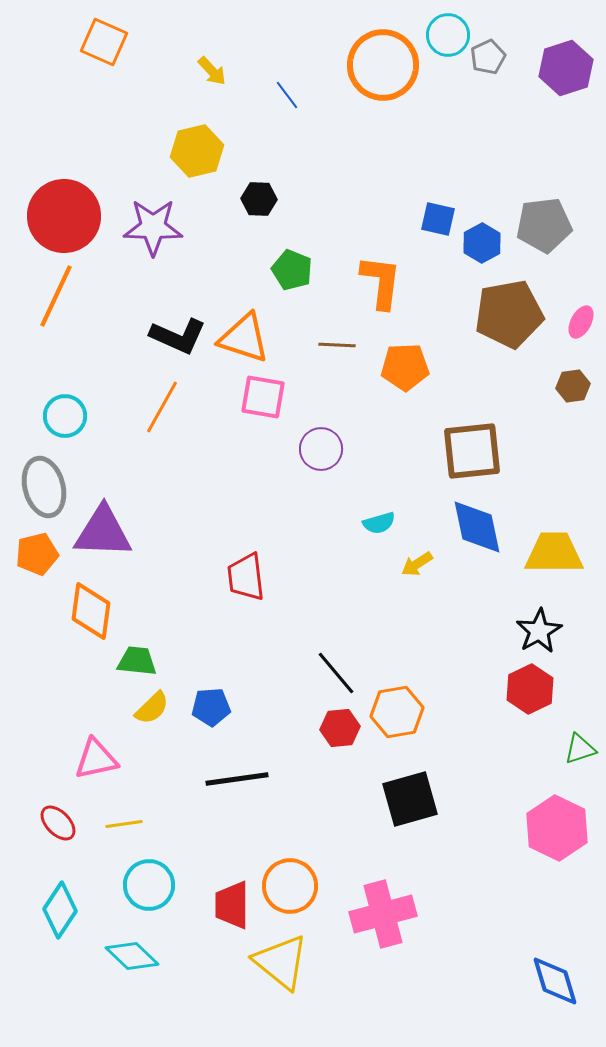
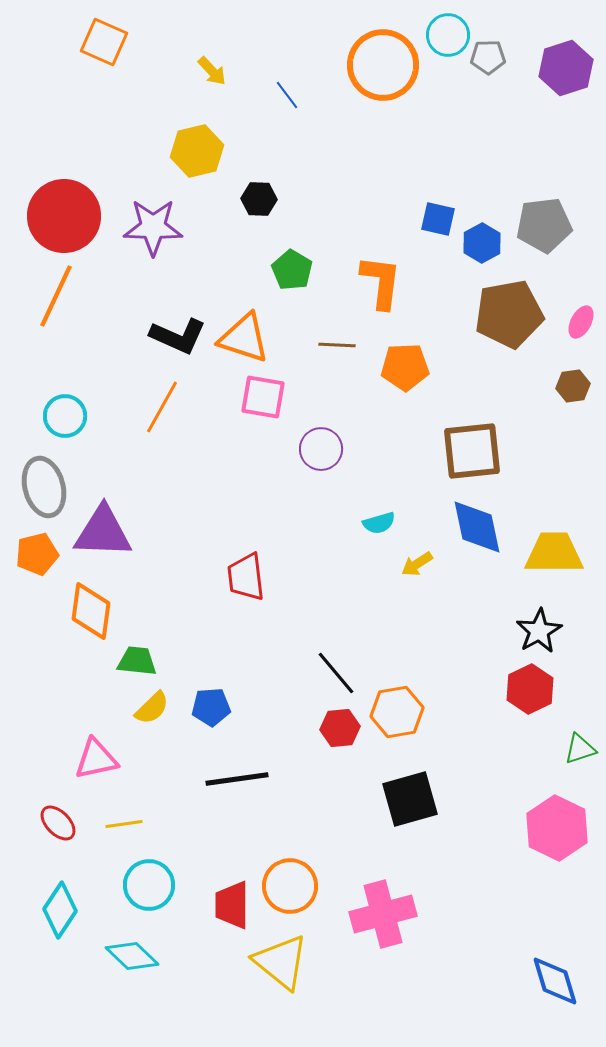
gray pentagon at (488, 57): rotated 24 degrees clockwise
green pentagon at (292, 270): rotated 9 degrees clockwise
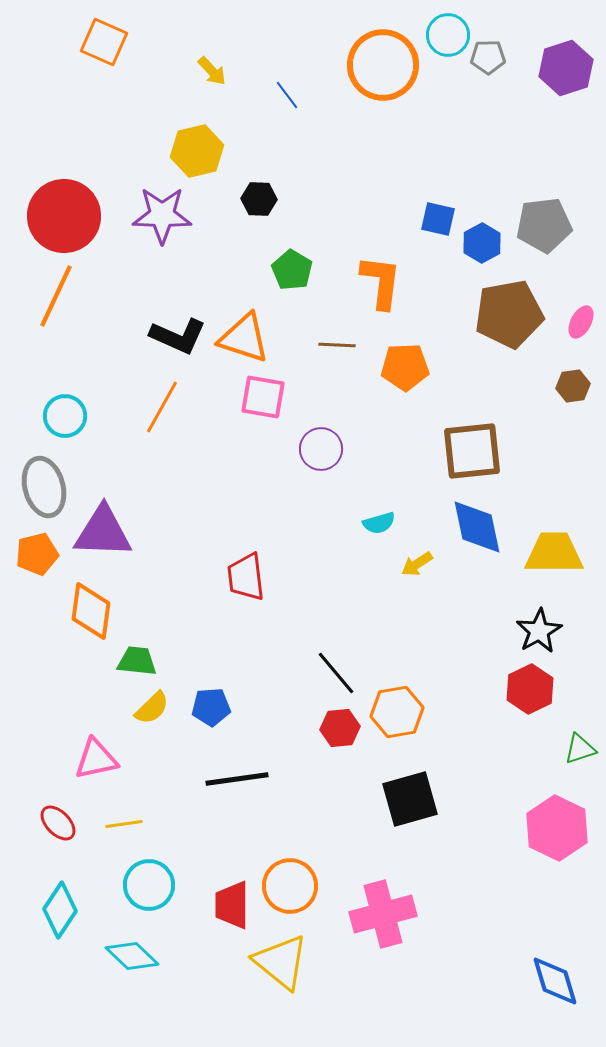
purple star at (153, 227): moved 9 px right, 12 px up
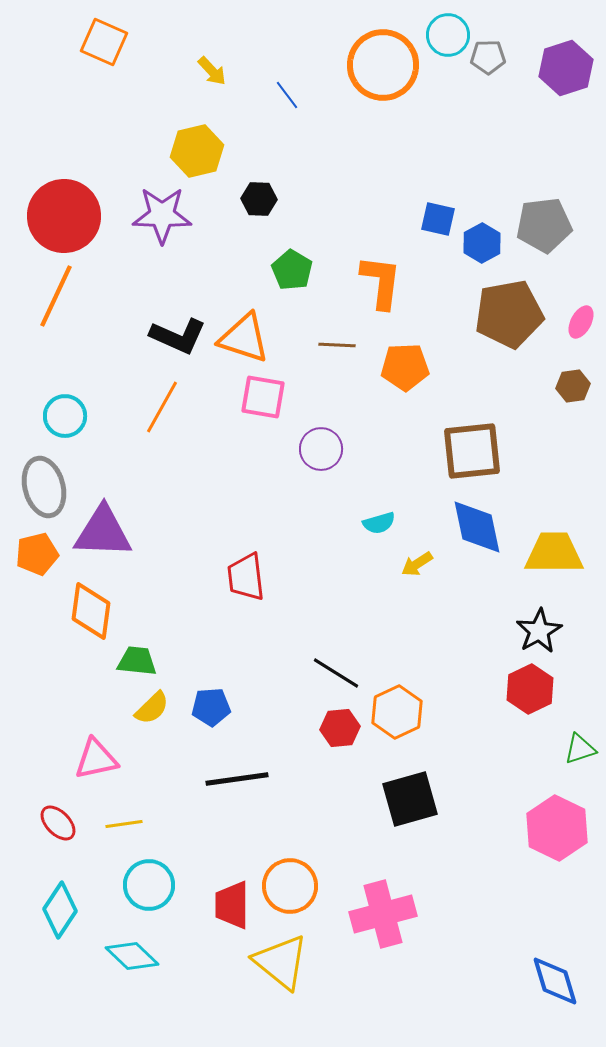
black line at (336, 673): rotated 18 degrees counterclockwise
orange hexagon at (397, 712): rotated 15 degrees counterclockwise
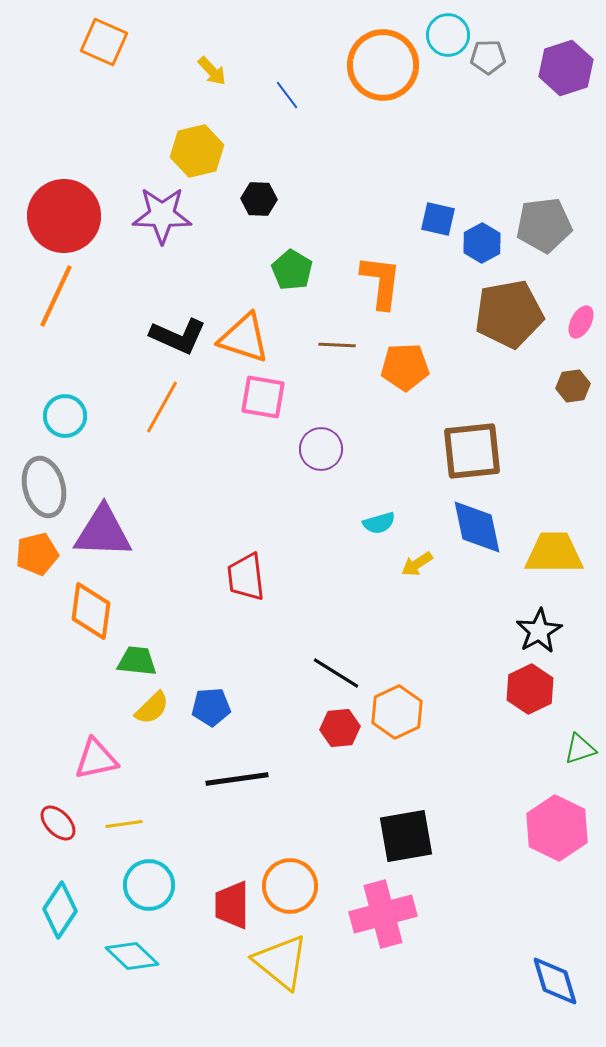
black square at (410, 799): moved 4 px left, 37 px down; rotated 6 degrees clockwise
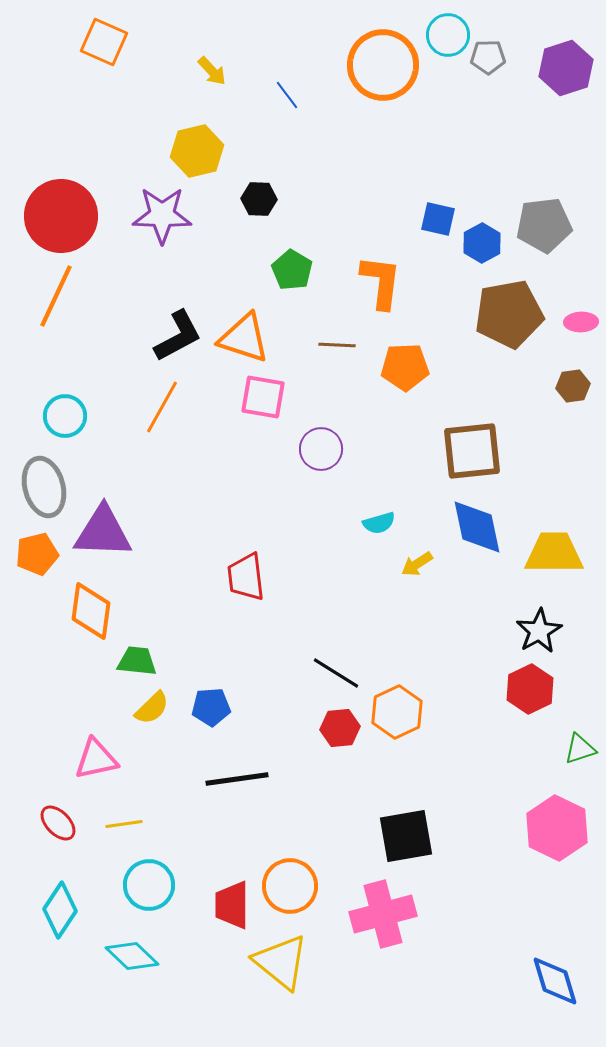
red circle at (64, 216): moved 3 px left
pink ellipse at (581, 322): rotated 60 degrees clockwise
black L-shape at (178, 336): rotated 52 degrees counterclockwise
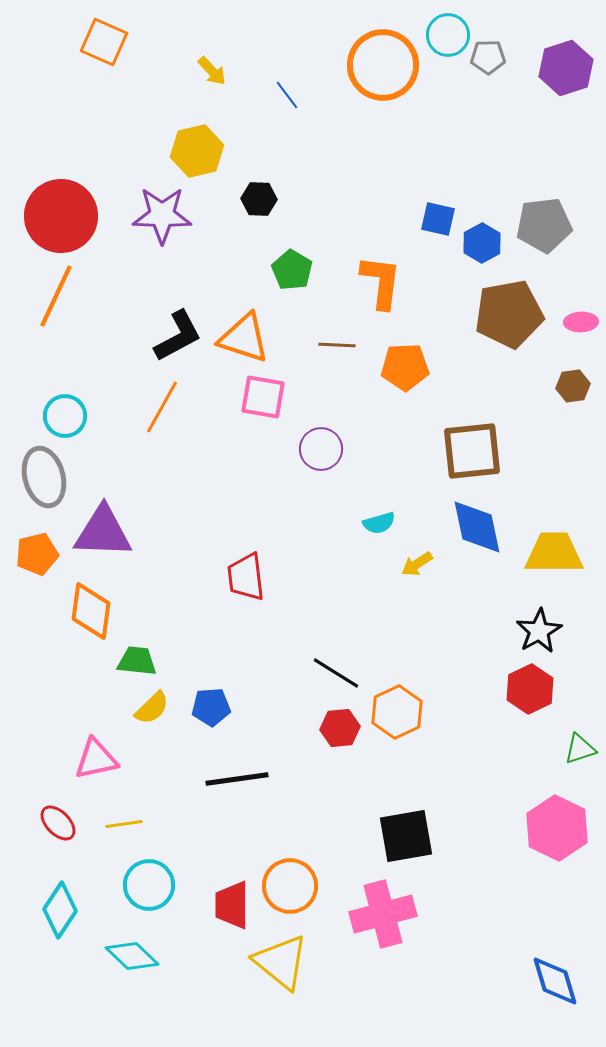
gray ellipse at (44, 487): moved 10 px up
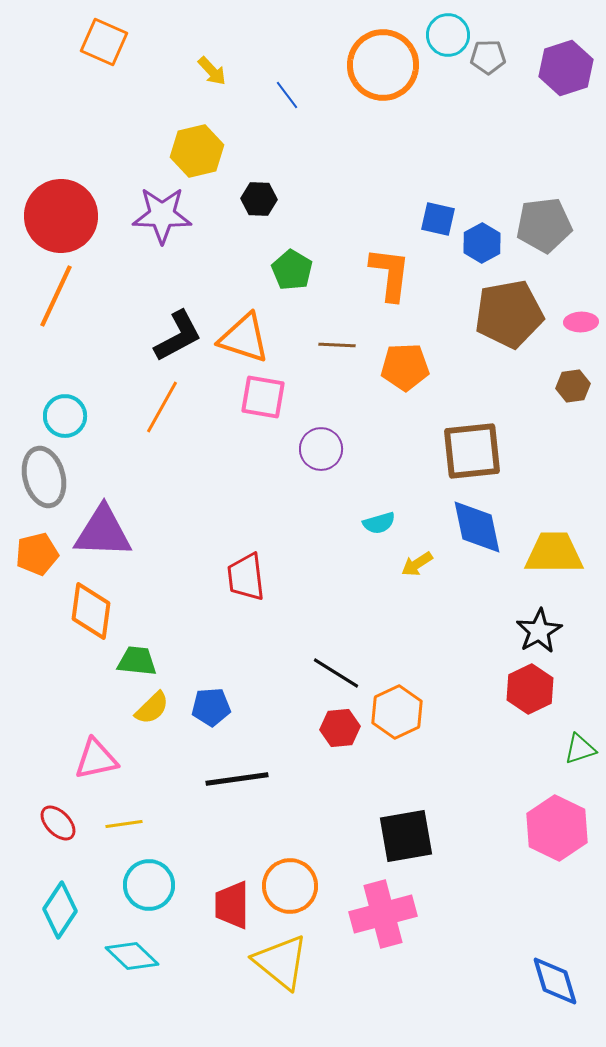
orange L-shape at (381, 282): moved 9 px right, 8 px up
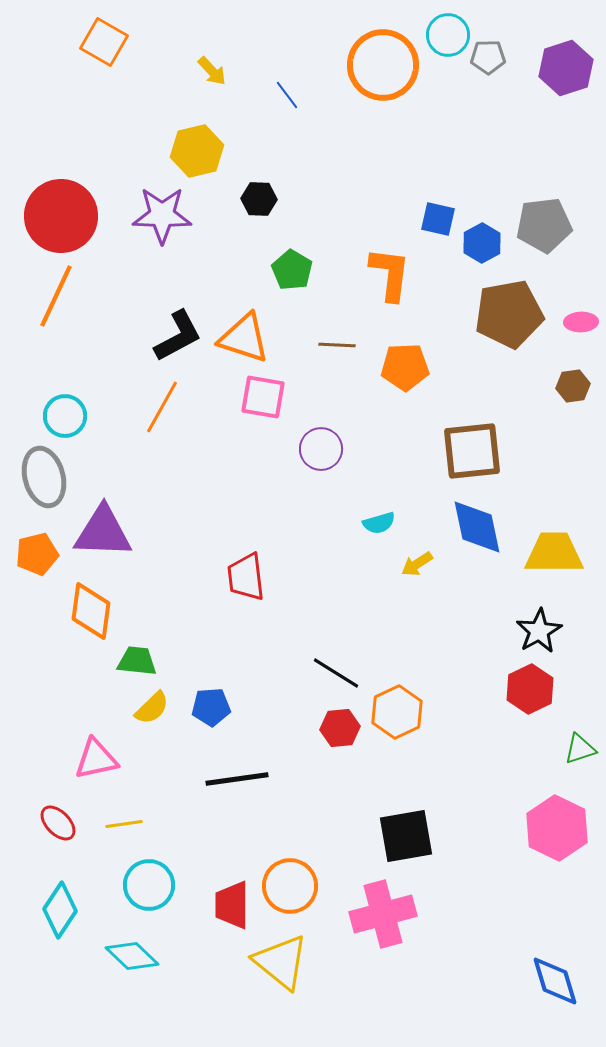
orange square at (104, 42): rotated 6 degrees clockwise
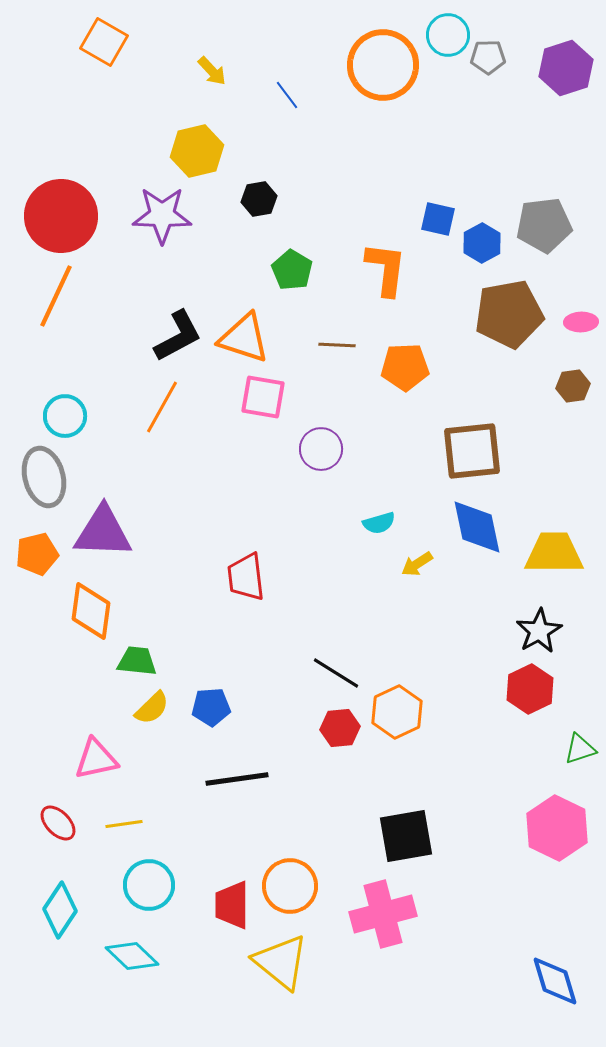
black hexagon at (259, 199): rotated 12 degrees counterclockwise
orange L-shape at (390, 274): moved 4 px left, 5 px up
